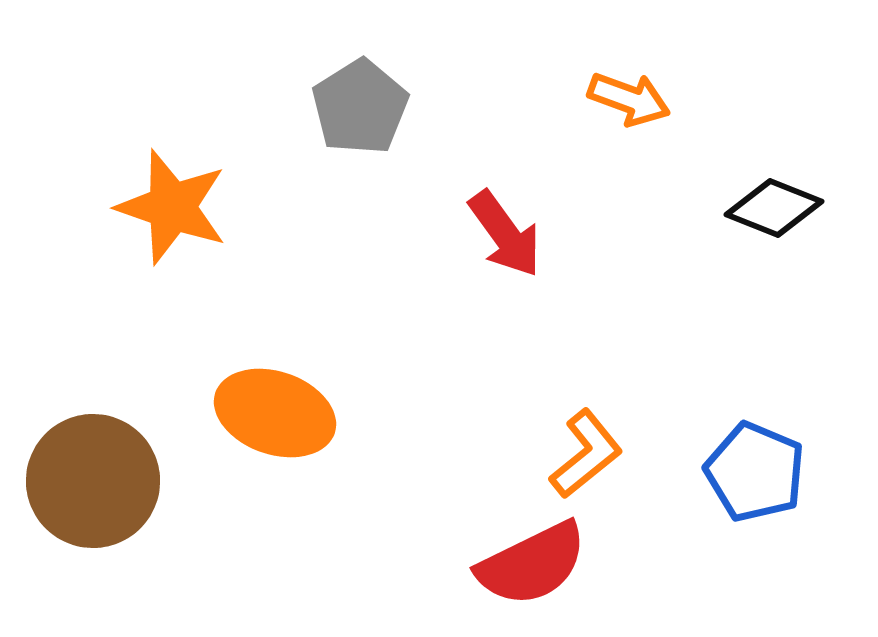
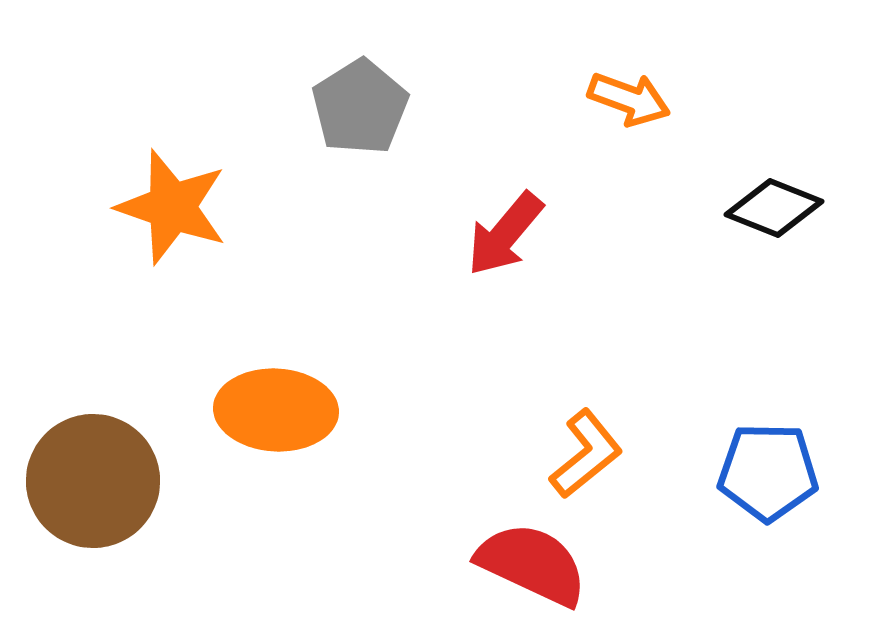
red arrow: rotated 76 degrees clockwise
orange ellipse: moved 1 px right, 3 px up; rotated 16 degrees counterclockwise
blue pentagon: moved 13 px right; rotated 22 degrees counterclockwise
red semicircle: rotated 129 degrees counterclockwise
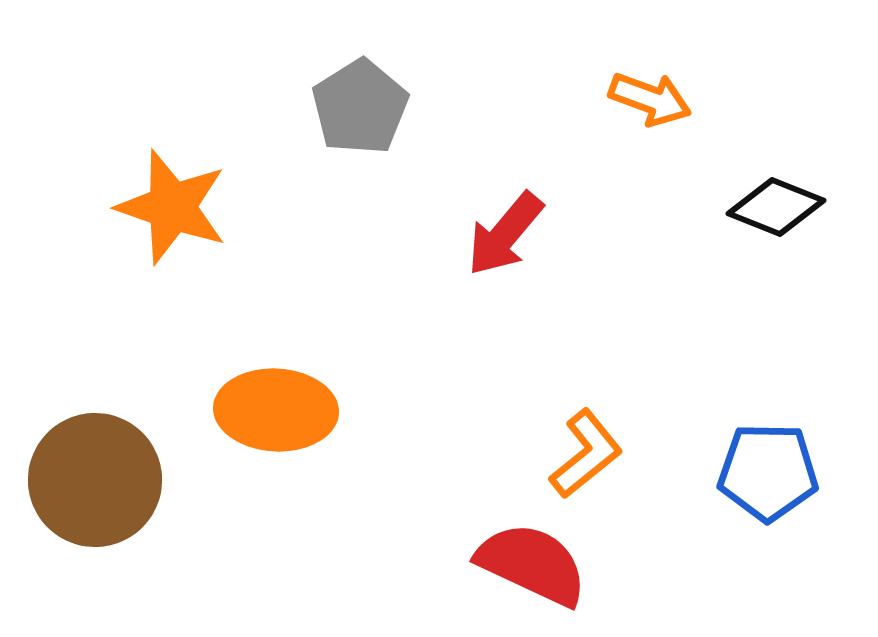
orange arrow: moved 21 px right
black diamond: moved 2 px right, 1 px up
brown circle: moved 2 px right, 1 px up
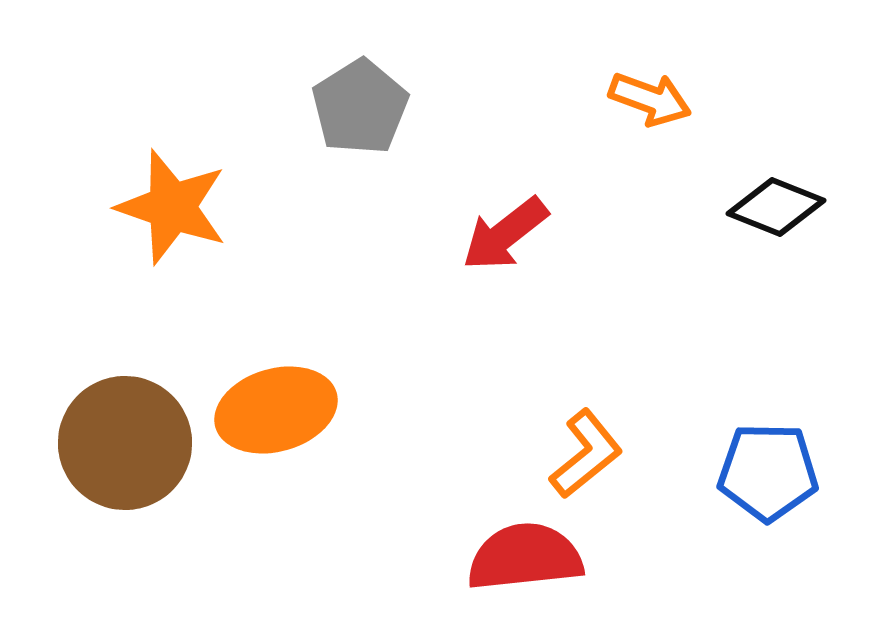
red arrow: rotated 12 degrees clockwise
orange ellipse: rotated 19 degrees counterclockwise
brown circle: moved 30 px right, 37 px up
red semicircle: moved 7 px left, 7 px up; rotated 31 degrees counterclockwise
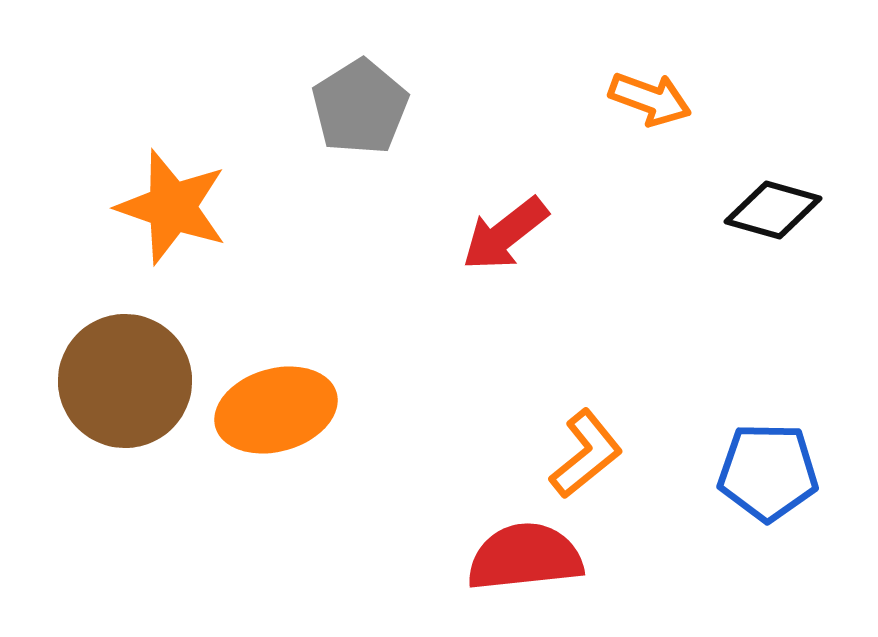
black diamond: moved 3 px left, 3 px down; rotated 6 degrees counterclockwise
brown circle: moved 62 px up
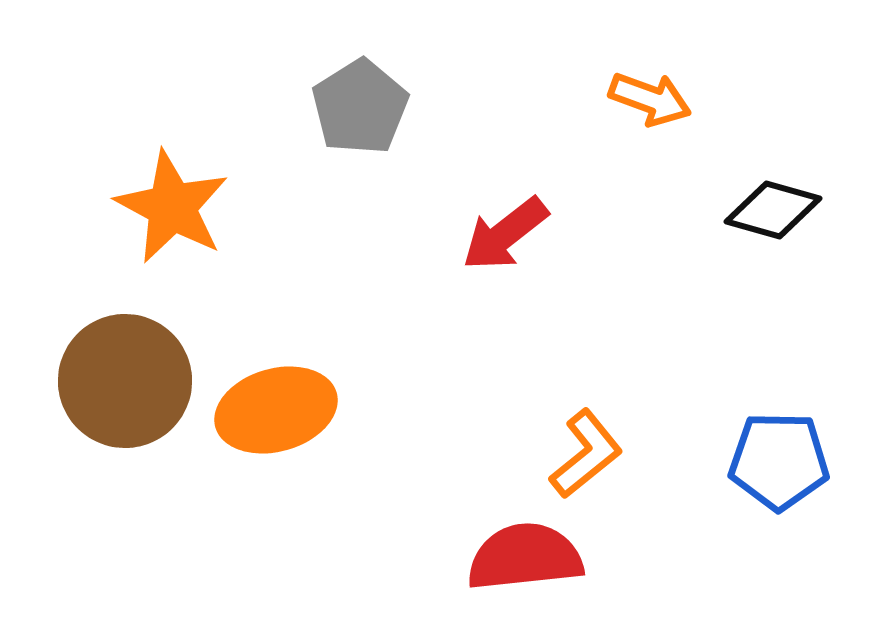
orange star: rotated 9 degrees clockwise
blue pentagon: moved 11 px right, 11 px up
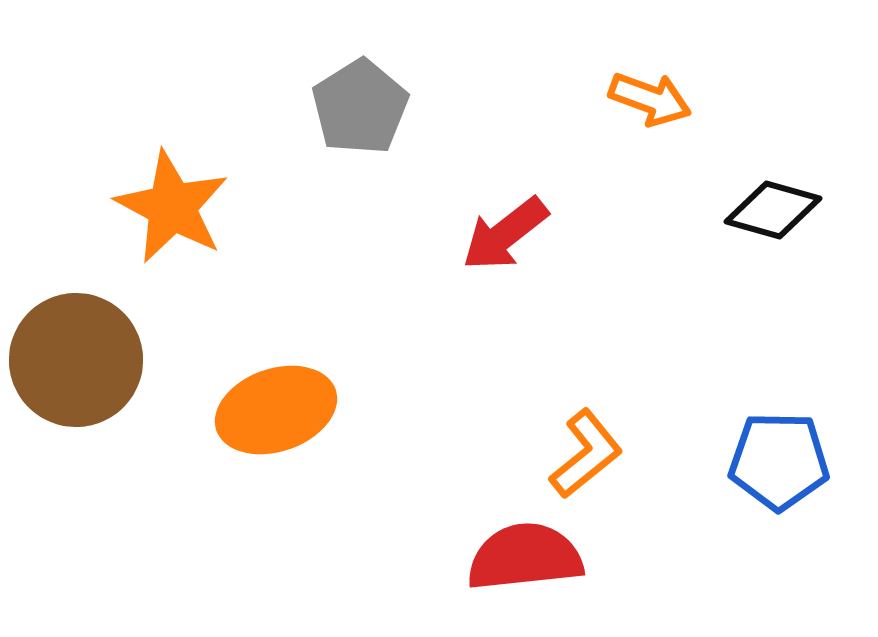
brown circle: moved 49 px left, 21 px up
orange ellipse: rotated 3 degrees counterclockwise
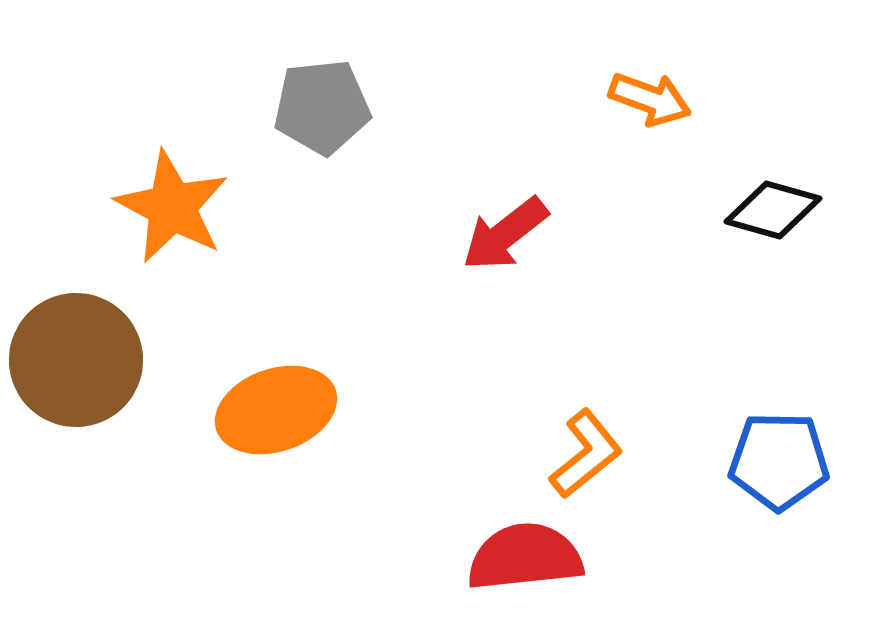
gray pentagon: moved 38 px left; rotated 26 degrees clockwise
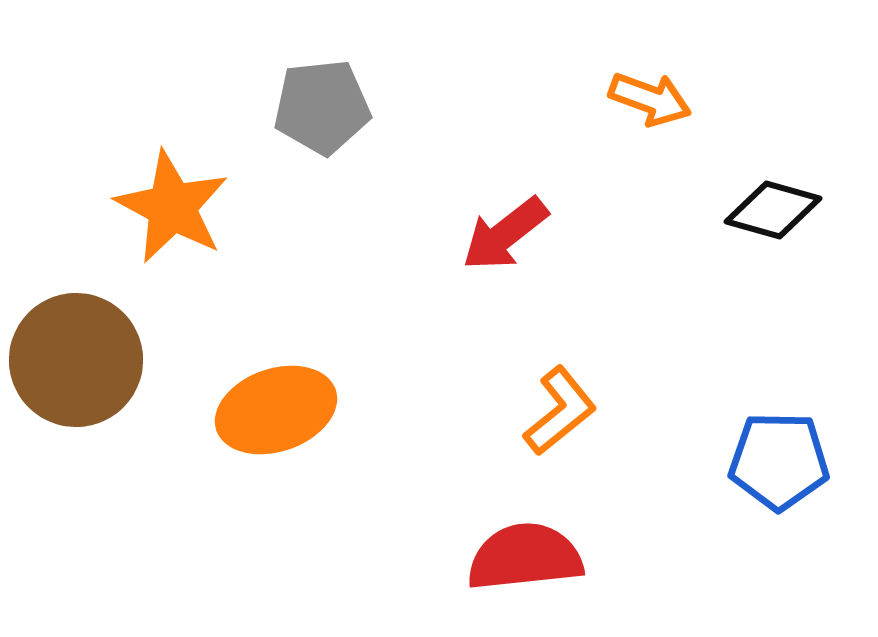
orange L-shape: moved 26 px left, 43 px up
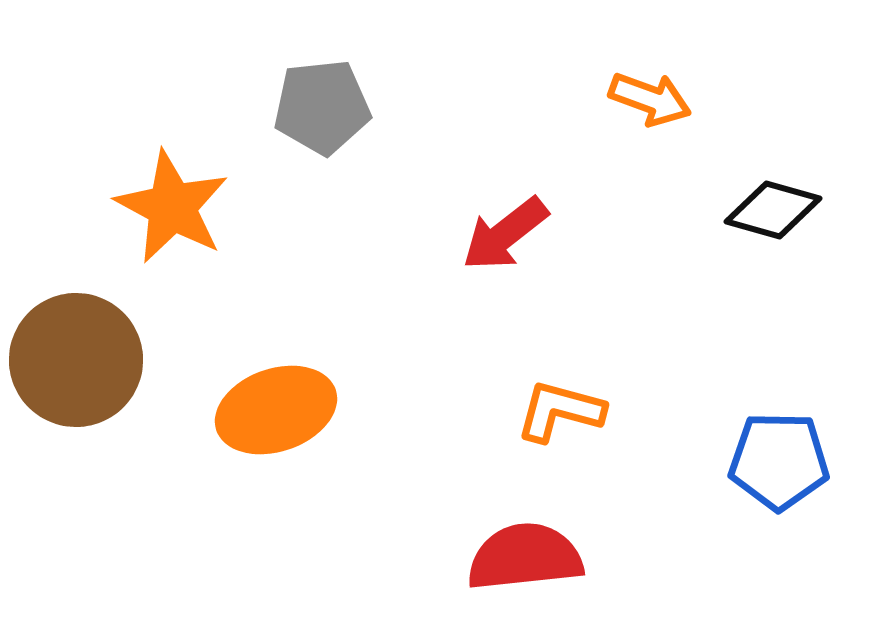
orange L-shape: rotated 126 degrees counterclockwise
